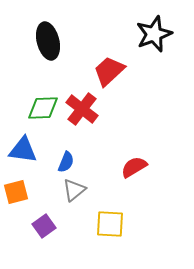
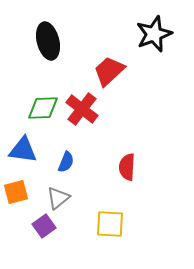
red semicircle: moved 7 px left; rotated 56 degrees counterclockwise
gray triangle: moved 16 px left, 8 px down
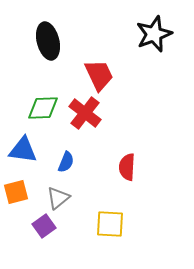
red trapezoid: moved 10 px left, 4 px down; rotated 108 degrees clockwise
red cross: moved 3 px right, 4 px down
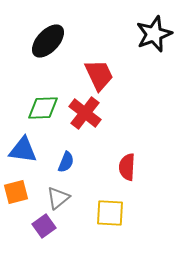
black ellipse: rotated 57 degrees clockwise
yellow square: moved 11 px up
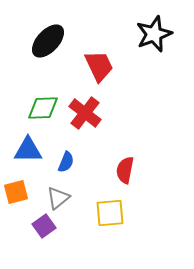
red trapezoid: moved 9 px up
blue triangle: moved 5 px right; rotated 8 degrees counterclockwise
red semicircle: moved 2 px left, 3 px down; rotated 8 degrees clockwise
yellow square: rotated 8 degrees counterclockwise
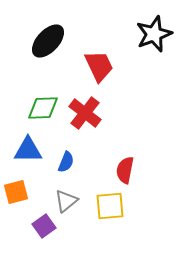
gray triangle: moved 8 px right, 3 px down
yellow square: moved 7 px up
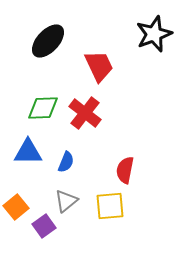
blue triangle: moved 2 px down
orange square: moved 15 px down; rotated 25 degrees counterclockwise
